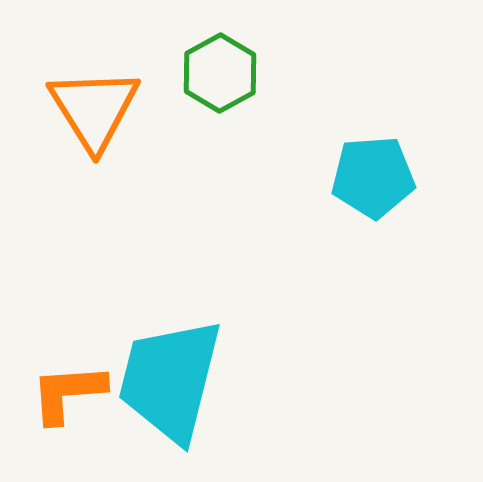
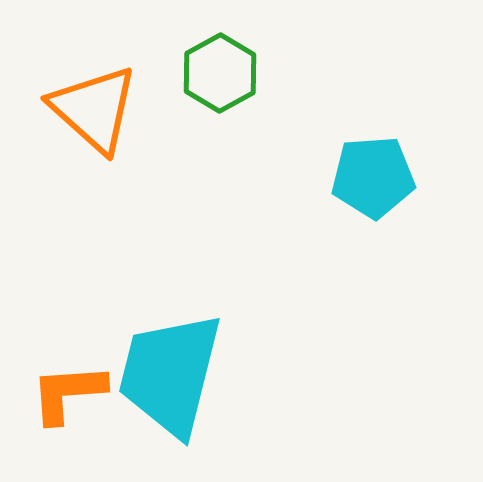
orange triangle: rotated 16 degrees counterclockwise
cyan trapezoid: moved 6 px up
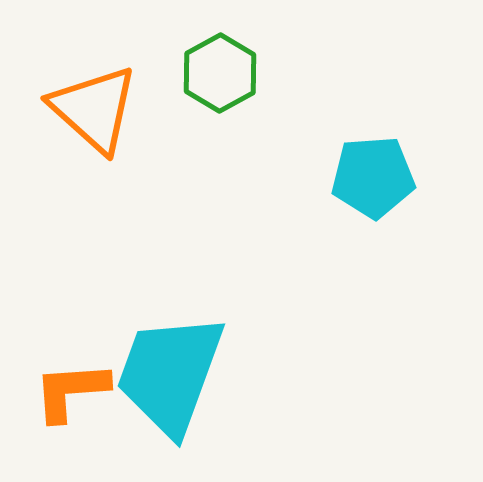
cyan trapezoid: rotated 6 degrees clockwise
orange L-shape: moved 3 px right, 2 px up
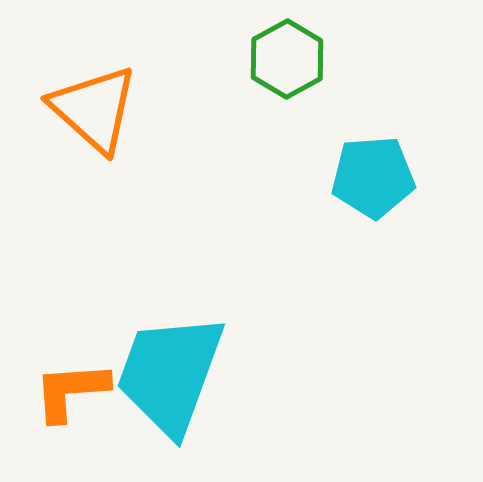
green hexagon: moved 67 px right, 14 px up
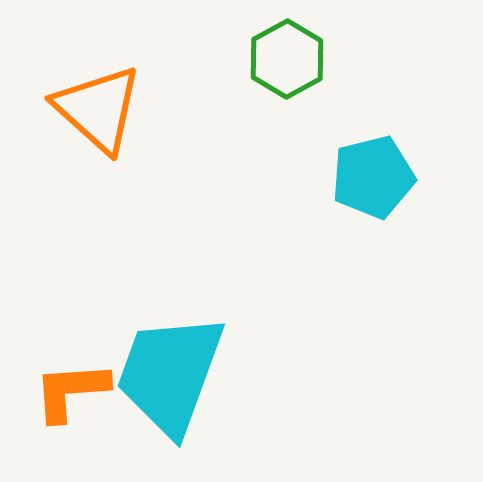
orange triangle: moved 4 px right
cyan pentagon: rotated 10 degrees counterclockwise
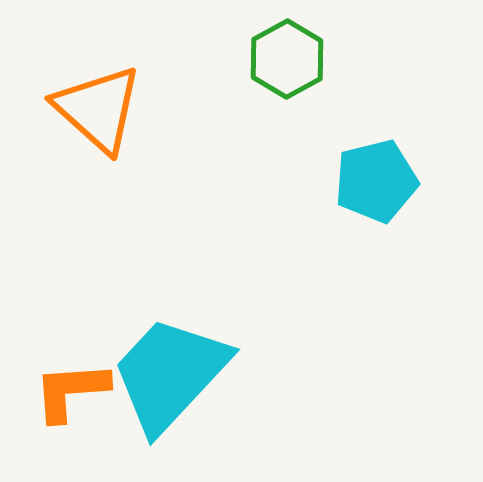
cyan pentagon: moved 3 px right, 4 px down
cyan trapezoid: rotated 23 degrees clockwise
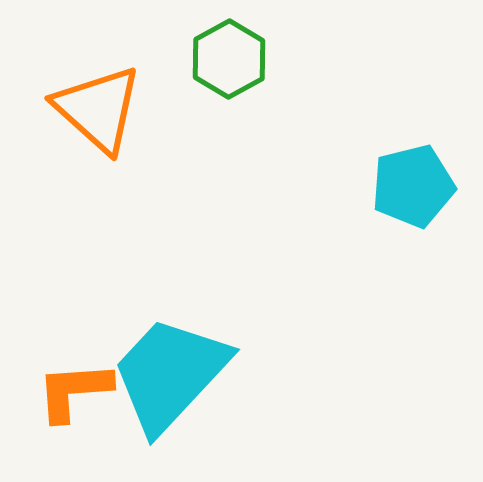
green hexagon: moved 58 px left
cyan pentagon: moved 37 px right, 5 px down
orange L-shape: moved 3 px right
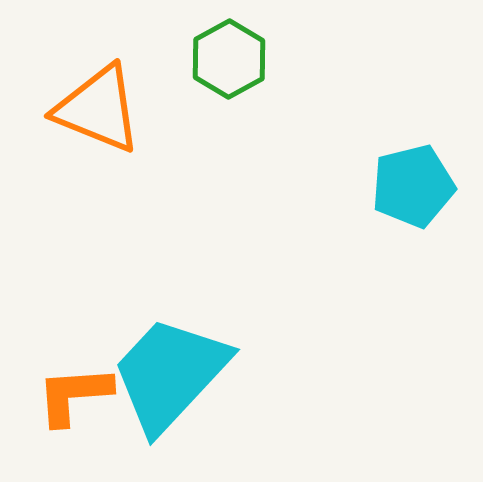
orange triangle: rotated 20 degrees counterclockwise
orange L-shape: moved 4 px down
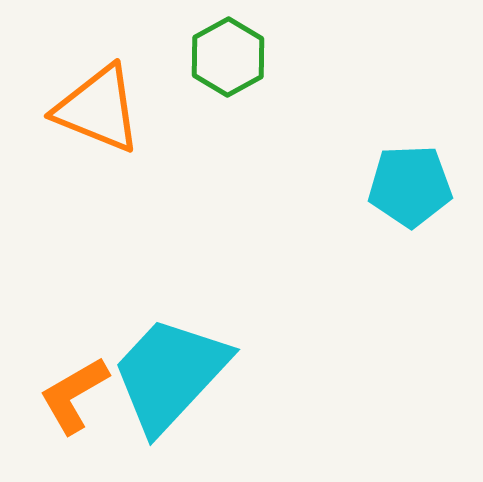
green hexagon: moved 1 px left, 2 px up
cyan pentagon: moved 3 px left; rotated 12 degrees clockwise
orange L-shape: rotated 26 degrees counterclockwise
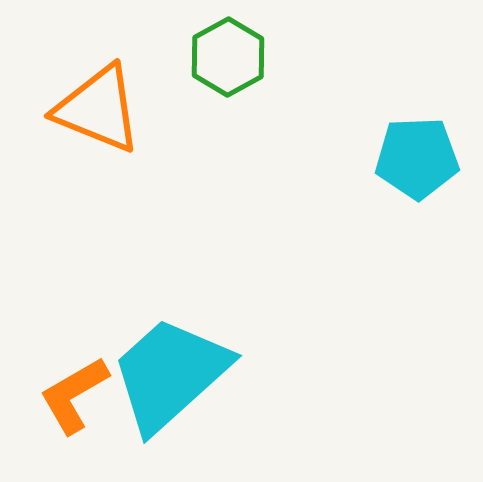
cyan pentagon: moved 7 px right, 28 px up
cyan trapezoid: rotated 5 degrees clockwise
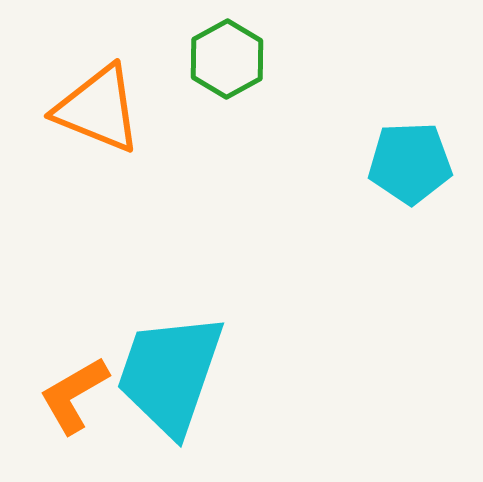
green hexagon: moved 1 px left, 2 px down
cyan pentagon: moved 7 px left, 5 px down
cyan trapezoid: rotated 29 degrees counterclockwise
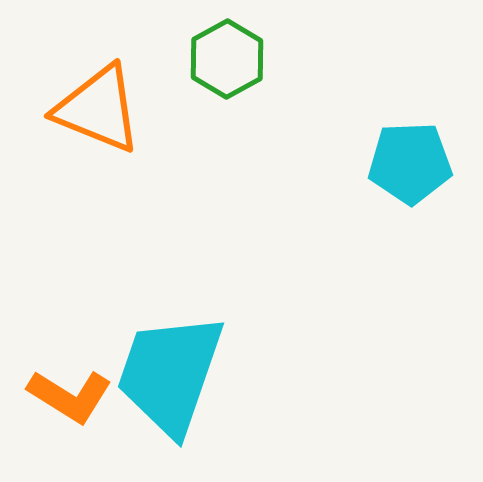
orange L-shape: moved 4 px left, 1 px down; rotated 118 degrees counterclockwise
